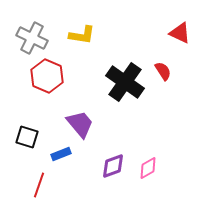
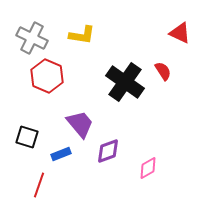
purple diamond: moved 5 px left, 15 px up
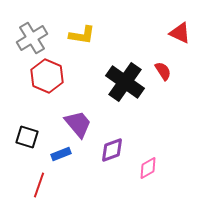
gray cross: rotated 32 degrees clockwise
purple trapezoid: moved 2 px left
purple diamond: moved 4 px right, 1 px up
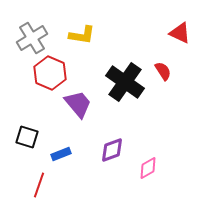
red hexagon: moved 3 px right, 3 px up
purple trapezoid: moved 20 px up
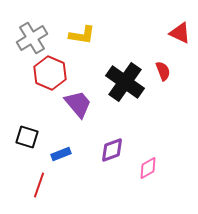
red semicircle: rotated 12 degrees clockwise
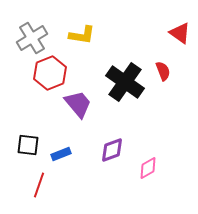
red triangle: rotated 10 degrees clockwise
red hexagon: rotated 16 degrees clockwise
black square: moved 1 px right, 8 px down; rotated 10 degrees counterclockwise
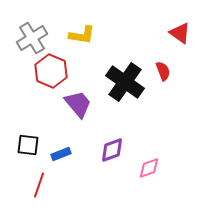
red hexagon: moved 1 px right, 2 px up; rotated 16 degrees counterclockwise
pink diamond: moved 1 px right; rotated 10 degrees clockwise
